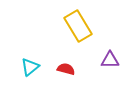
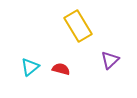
purple triangle: rotated 42 degrees counterclockwise
red semicircle: moved 5 px left
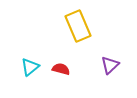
yellow rectangle: rotated 8 degrees clockwise
purple triangle: moved 5 px down
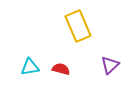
cyan triangle: rotated 30 degrees clockwise
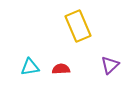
red semicircle: rotated 18 degrees counterclockwise
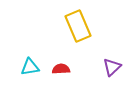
purple triangle: moved 2 px right, 2 px down
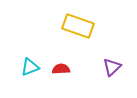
yellow rectangle: rotated 48 degrees counterclockwise
cyan triangle: rotated 12 degrees counterclockwise
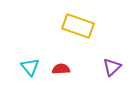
cyan triangle: rotated 48 degrees counterclockwise
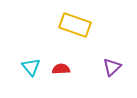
yellow rectangle: moved 3 px left, 1 px up
cyan triangle: moved 1 px right
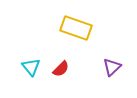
yellow rectangle: moved 1 px right, 3 px down
red semicircle: rotated 138 degrees clockwise
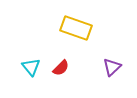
red semicircle: moved 1 px up
